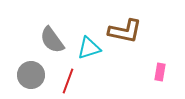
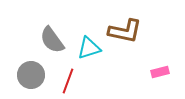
pink rectangle: rotated 66 degrees clockwise
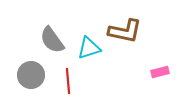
red line: rotated 25 degrees counterclockwise
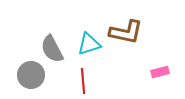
brown L-shape: moved 1 px right, 1 px down
gray semicircle: moved 9 px down; rotated 8 degrees clockwise
cyan triangle: moved 4 px up
red line: moved 15 px right
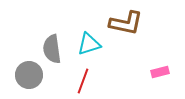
brown L-shape: moved 9 px up
gray semicircle: rotated 20 degrees clockwise
gray circle: moved 2 px left
red line: rotated 25 degrees clockwise
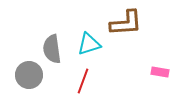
brown L-shape: rotated 16 degrees counterclockwise
pink rectangle: rotated 24 degrees clockwise
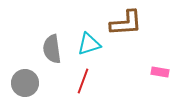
gray circle: moved 4 px left, 8 px down
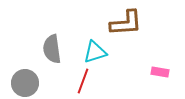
cyan triangle: moved 6 px right, 8 px down
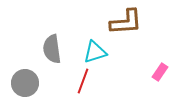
brown L-shape: moved 1 px up
pink rectangle: rotated 66 degrees counterclockwise
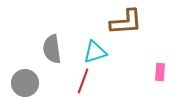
pink rectangle: rotated 30 degrees counterclockwise
